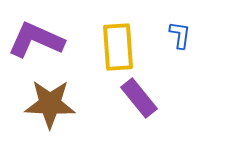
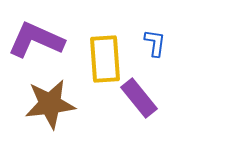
blue L-shape: moved 25 px left, 8 px down
yellow rectangle: moved 13 px left, 12 px down
brown star: rotated 9 degrees counterclockwise
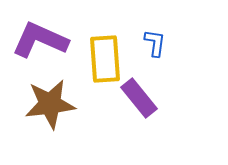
purple L-shape: moved 4 px right
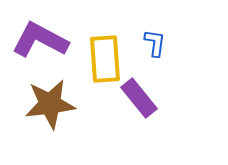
purple L-shape: rotated 4 degrees clockwise
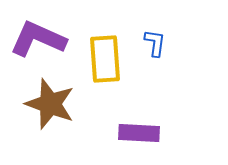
purple L-shape: moved 2 px left, 1 px up; rotated 4 degrees counterclockwise
purple rectangle: moved 35 px down; rotated 48 degrees counterclockwise
brown star: rotated 27 degrees clockwise
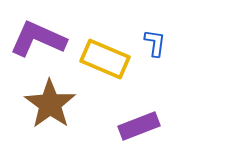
yellow rectangle: rotated 63 degrees counterclockwise
brown star: rotated 15 degrees clockwise
purple rectangle: moved 7 px up; rotated 24 degrees counterclockwise
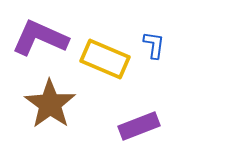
purple L-shape: moved 2 px right, 1 px up
blue L-shape: moved 1 px left, 2 px down
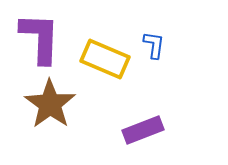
purple L-shape: rotated 68 degrees clockwise
purple rectangle: moved 4 px right, 4 px down
